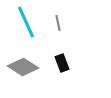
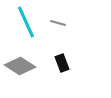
gray line: rotated 63 degrees counterclockwise
gray diamond: moved 3 px left, 1 px up
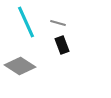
black rectangle: moved 18 px up
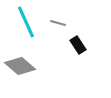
black rectangle: moved 16 px right; rotated 12 degrees counterclockwise
gray diamond: rotated 8 degrees clockwise
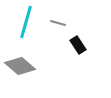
cyan line: rotated 40 degrees clockwise
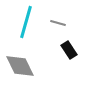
black rectangle: moved 9 px left, 5 px down
gray diamond: rotated 24 degrees clockwise
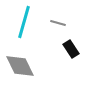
cyan line: moved 2 px left
black rectangle: moved 2 px right, 1 px up
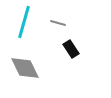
gray diamond: moved 5 px right, 2 px down
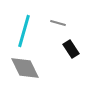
cyan line: moved 9 px down
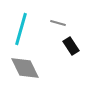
cyan line: moved 3 px left, 2 px up
black rectangle: moved 3 px up
